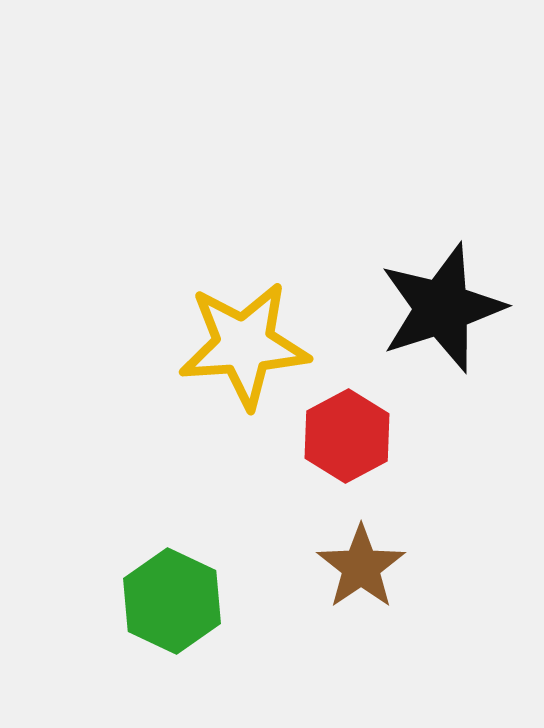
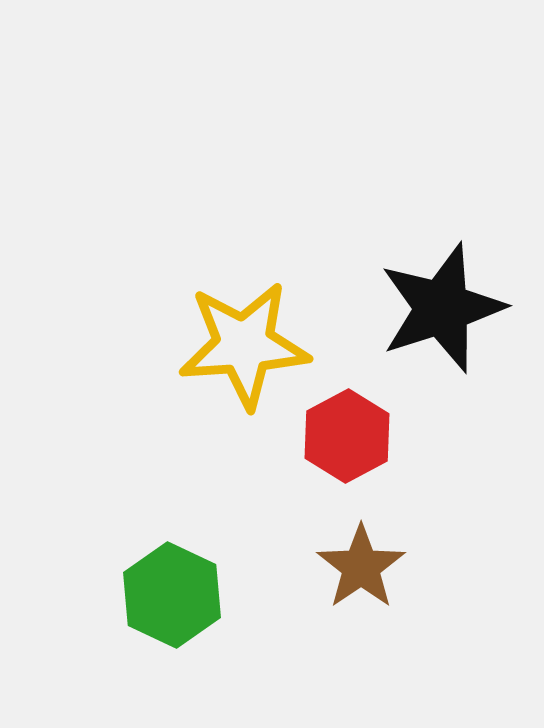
green hexagon: moved 6 px up
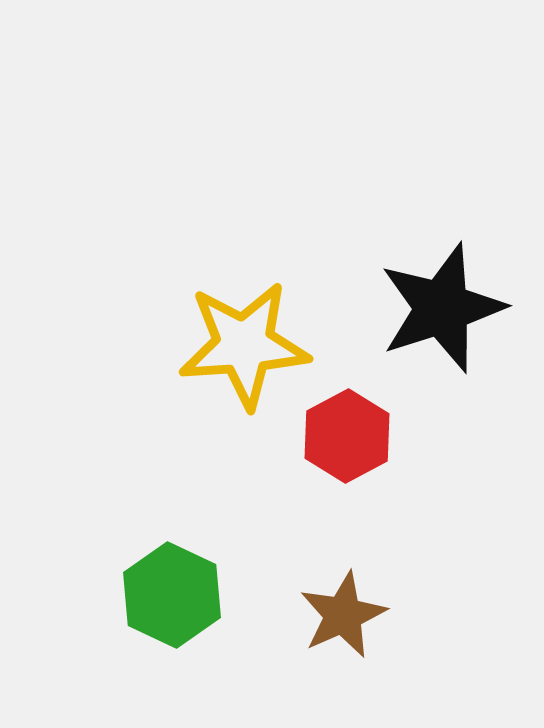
brown star: moved 18 px left, 48 px down; rotated 10 degrees clockwise
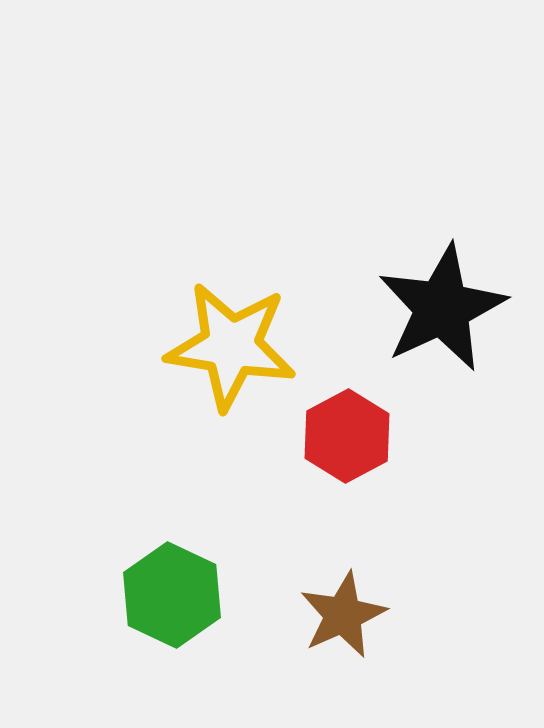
black star: rotated 7 degrees counterclockwise
yellow star: moved 13 px left, 1 px down; rotated 13 degrees clockwise
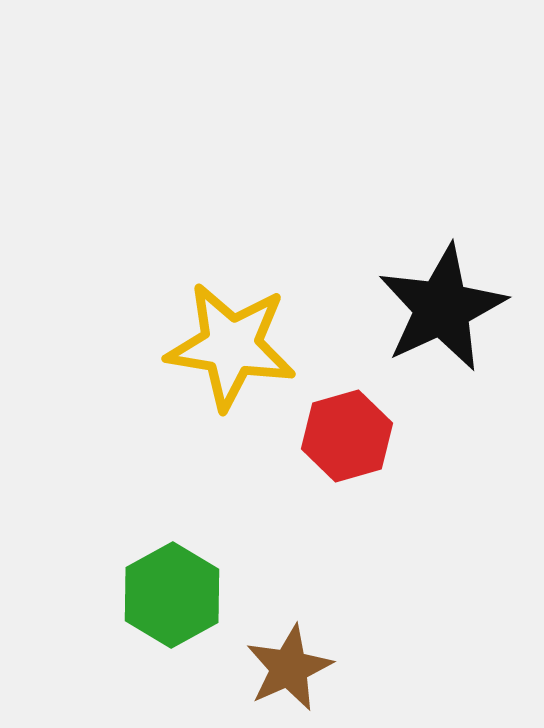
red hexagon: rotated 12 degrees clockwise
green hexagon: rotated 6 degrees clockwise
brown star: moved 54 px left, 53 px down
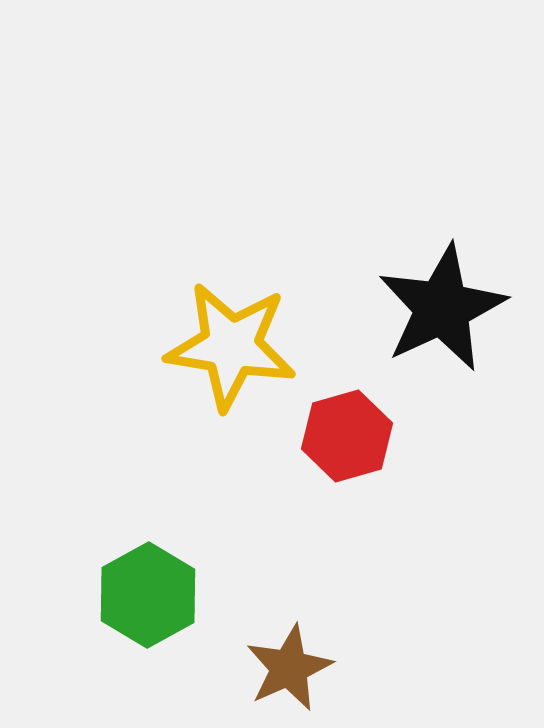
green hexagon: moved 24 px left
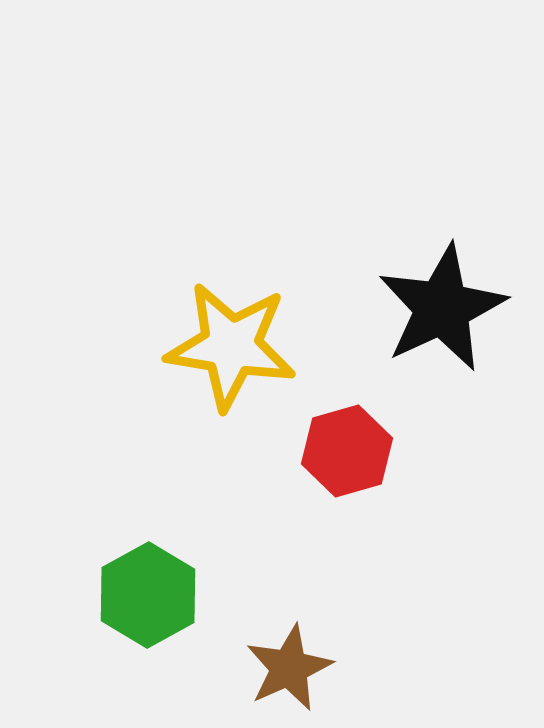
red hexagon: moved 15 px down
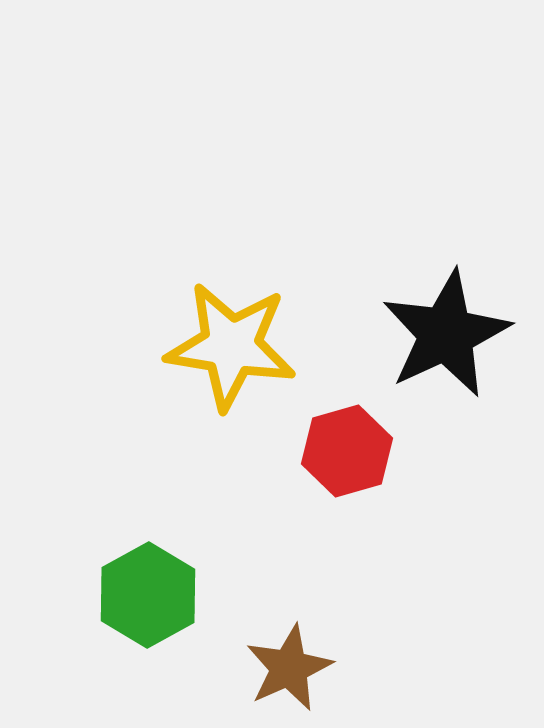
black star: moved 4 px right, 26 px down
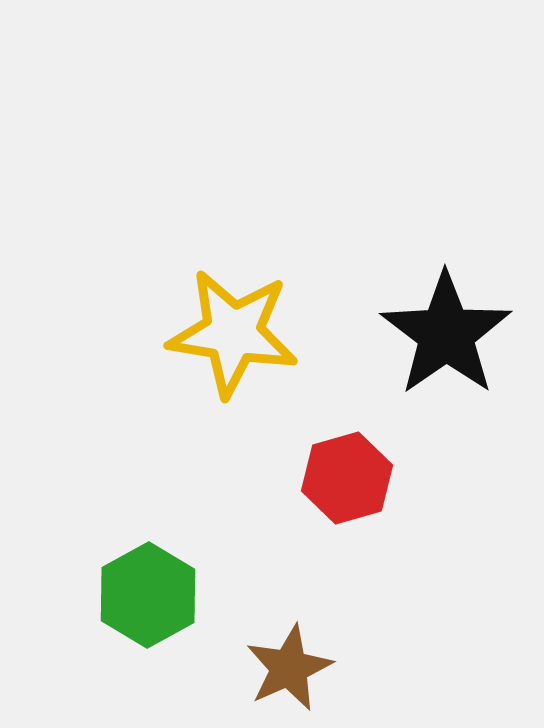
black star: rotated 10 degrees counterclockwise
yellow star: moved 2 px right, 13 px up
red hexagon: moved 27 px down
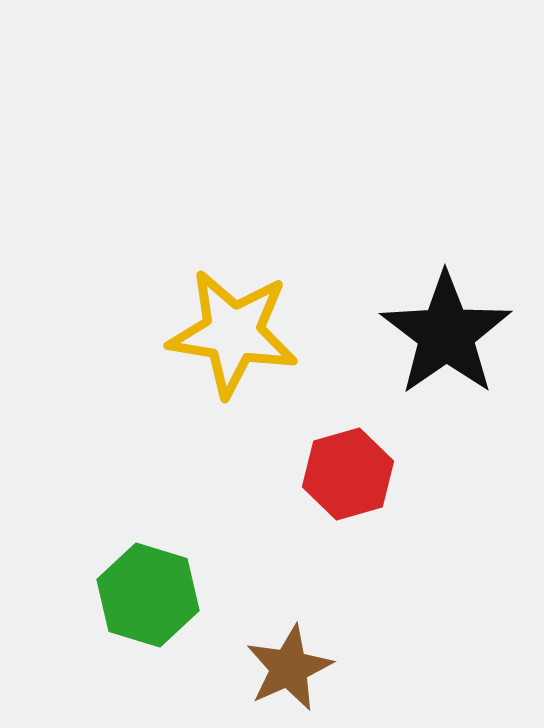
red hexagon: moved 1 px right, 4 px up
green hexagon: rotated 14 degrees counterclockwise
